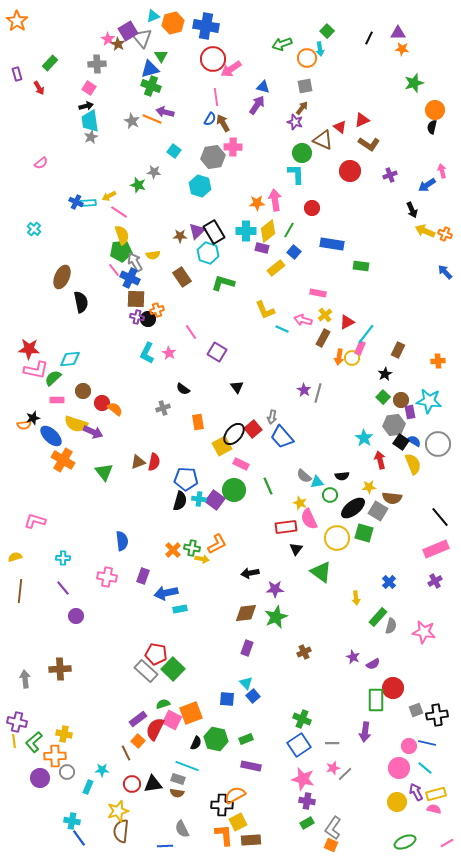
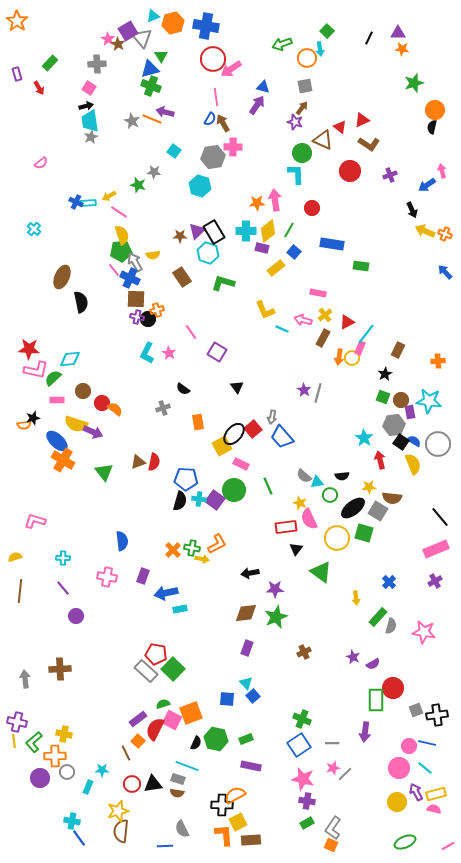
green square at (383, 397): rotated 24 degrees counterclockwise
blue ellipse at (51, 436): moved 6 px right, 5 px down
pink line at (447, 843): moved 1 px right, 3 px down
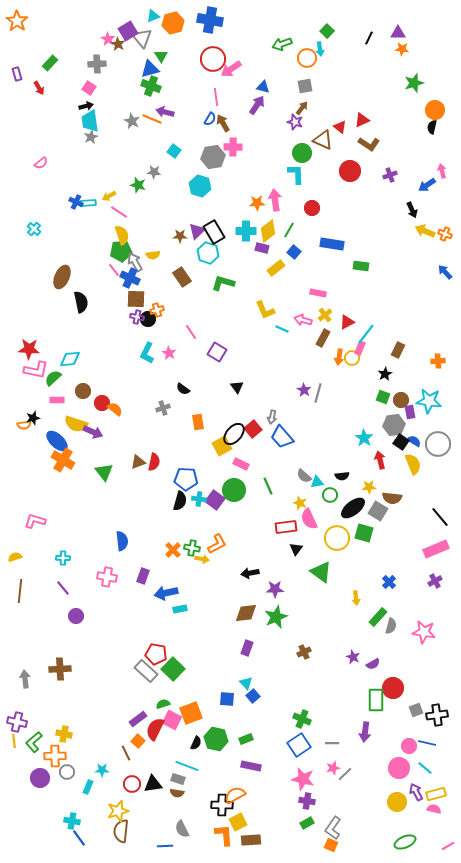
blue cross at (206, 26): moved 4 px right, 6 px up
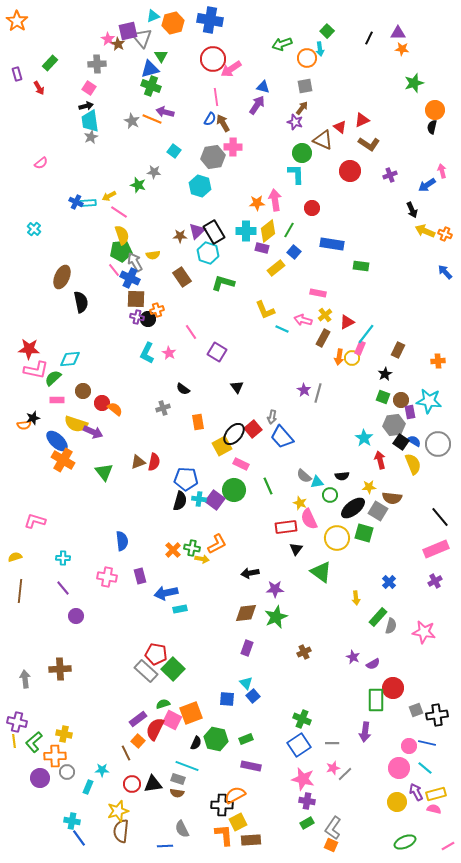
purple square at (128, 31): rotated 18 degrees clockwise
purple rectangle at (143, 576): moved 3 px left; rotated 35 degrees counterclockwise
